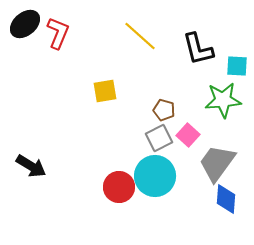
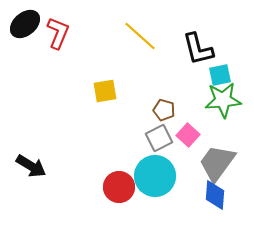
cyan square: moved 17 px left, 9 px down; rotated 15 degrees counterclockwise
blue diamond: moved 11 px left, 4 px up
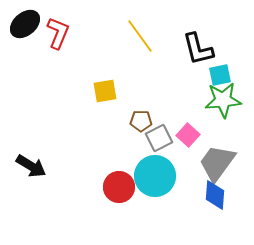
yellow line: rotated 12 degrees clockwise
brown pentagon: moved 23 px left, 11 px down; rotated 15 degrees counterclockwise
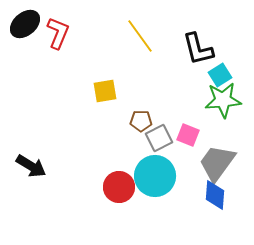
cyan square: rotated 20 degrees counterclockwise
pink square: rotated 20 degrees counterclockwise
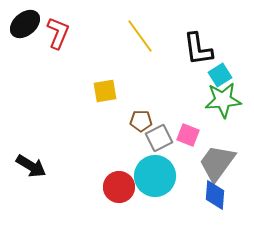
black L-shape: rotated 6 degrees clockwise
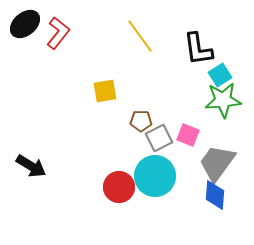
red L-shape: rotated 16 degrees clockwise
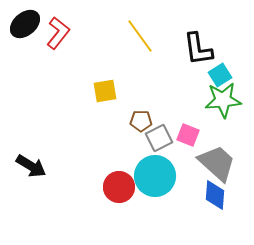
gray trapezoid: rotated 96 degrees clockwise
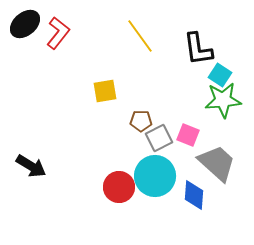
cyan square: rotated 25 degrees counterclockwise
blue diamond: moved 21 px left
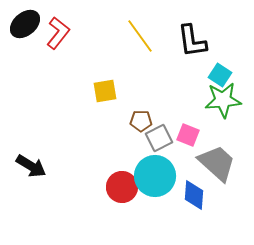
black L-shape: moved 6 px left, 8 px up
red circle: moved 3 px right
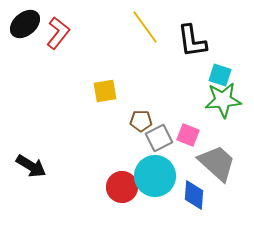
yellow line: moved 5 px right, 9 px up
cyan square: rotated 15 degrees counterclockwise
